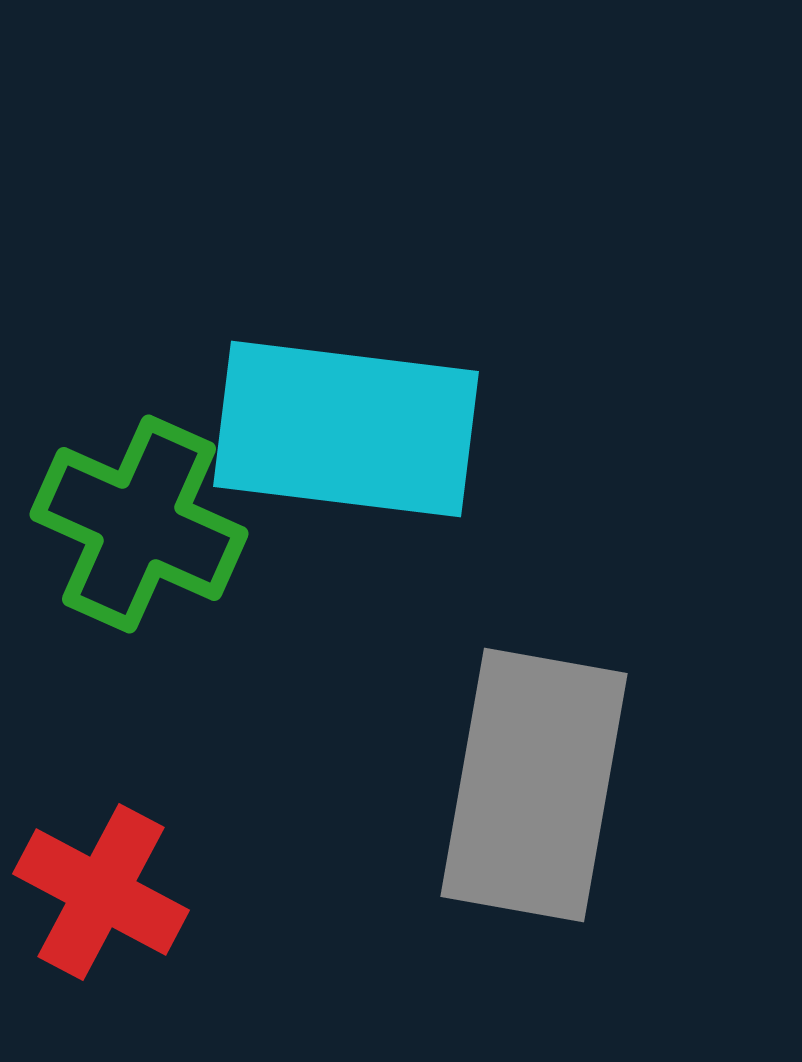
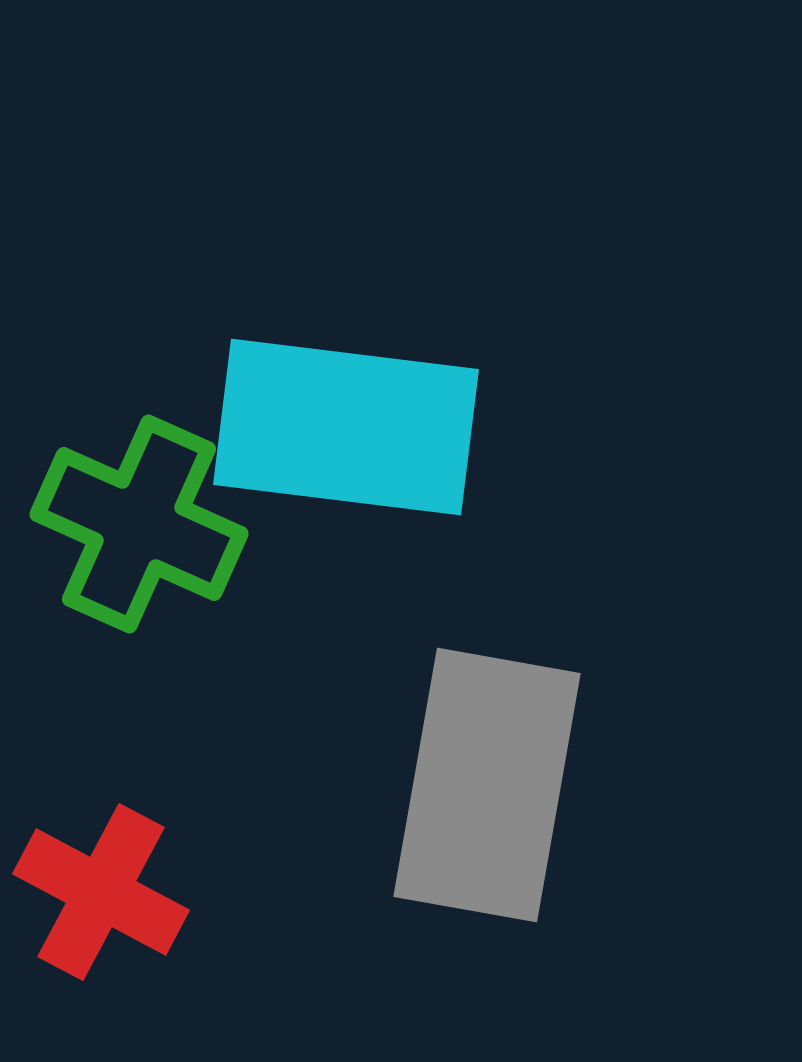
cyan rectangle: moved 2 px up
gray rectangle: moved 47 px left
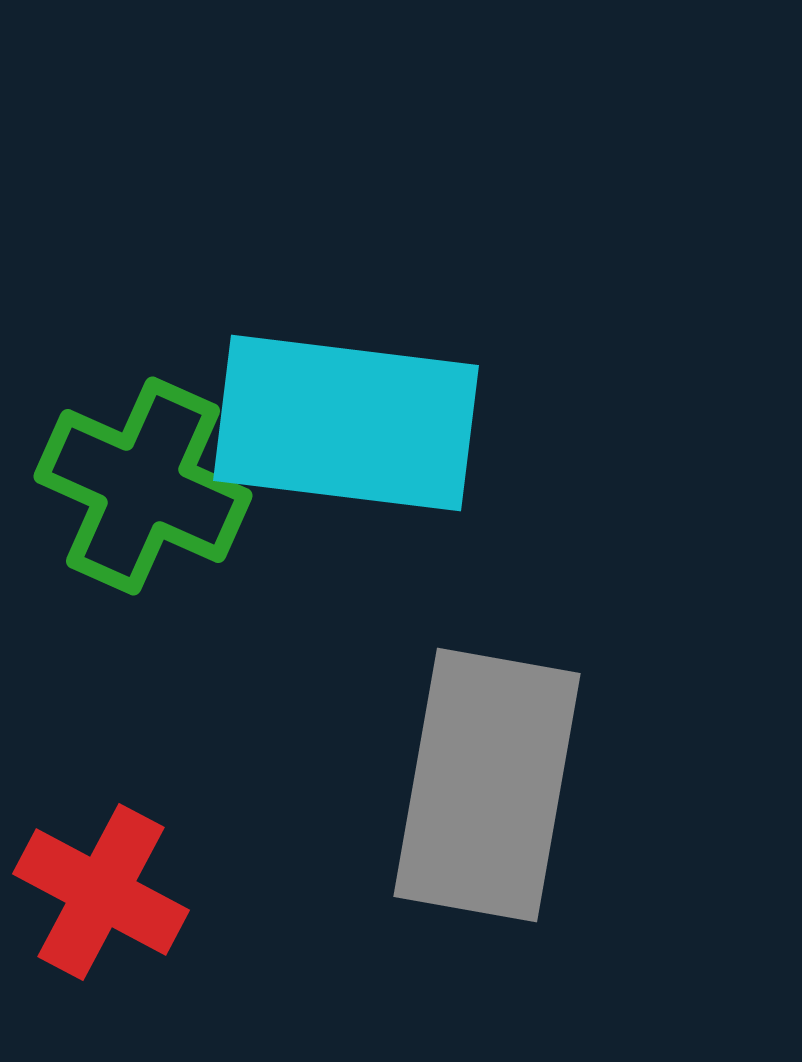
cyan rectangle: moved 4 px up
green cross: moved 4 px right, 38 px up
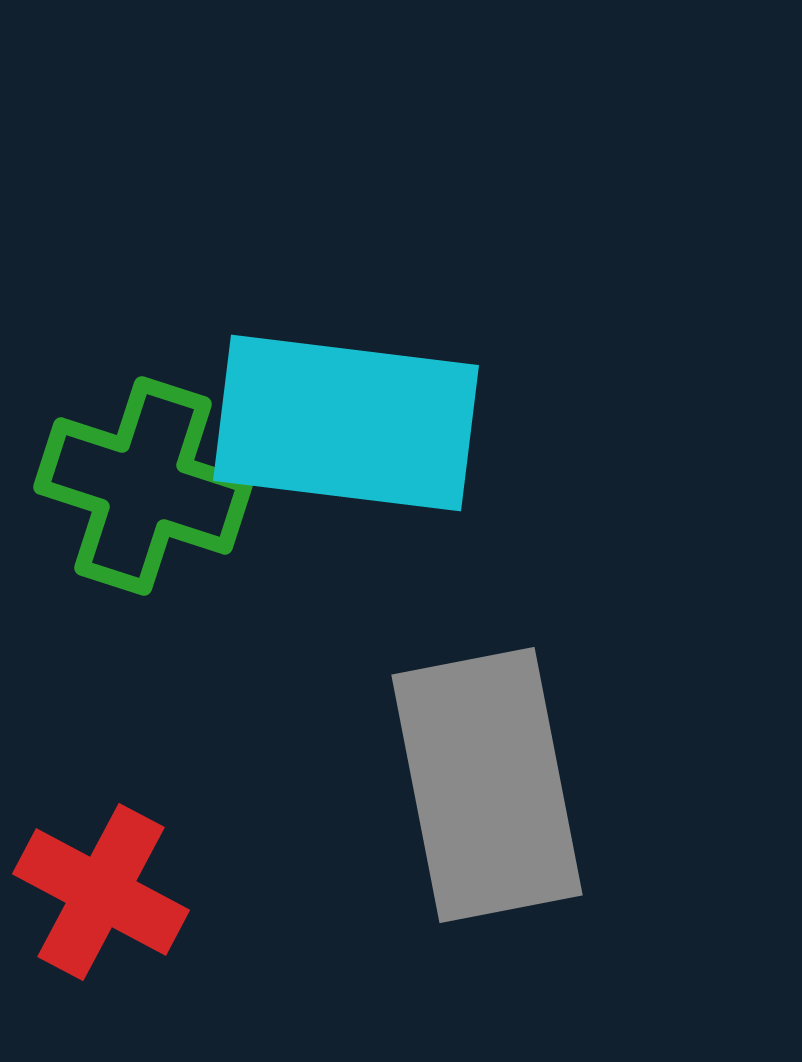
green cross: rotated 6 degrees counterclockwise
gray rectangle: rotated 21 degrees counterclockwise
